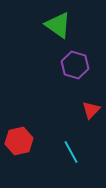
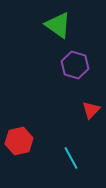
cyan line: moved 6 px down
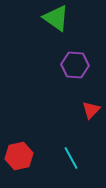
green triangle: moved 2 px left, 7 px up
purple hexagon: rotated 12 degrees counterclockwise
red hexagon: moved 15 px down
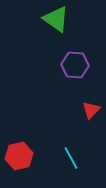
green triangle: moved 1 px down
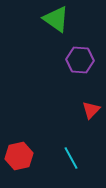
purple hexagon: moved 5 px right, 5 px up
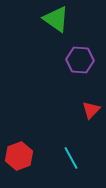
red hexagon: rotated 8 degrees counterclockwise
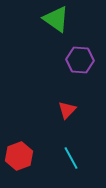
red triangle: moved 24 px left
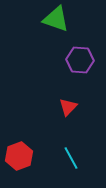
green triangle: rotated 16 degrees counterclockwise
red triangle: moved 1 px right, 3 px up
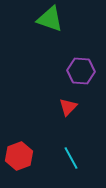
green triangle: moved 6 px left
purple hexagon: moved 1 px right, 11 px down
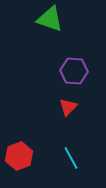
purple hexagon: moved 7 px left
